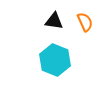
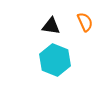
black triangle: moved 3 px left, 5 px down
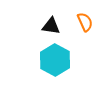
cyan hexagon: rotated 8 degrees clockwise
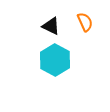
black triangle: rotated 18 degrees clockwise
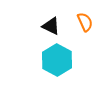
cyan hexagon: moved 2 px right
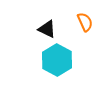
black triangle: moved 4 px left, 3 px down
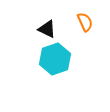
cyan hexagon: moved 2 px left, 1 px up; rotated 12 degrees clockwise
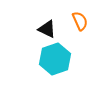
orange semicircle: moved 5 px left, 1 px up
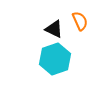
black triangle: moved 7 px right
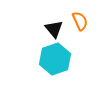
black triangle: rotated 24 degrees clockwise
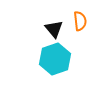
orange semicircle: rotated 18 degrees clockwise
